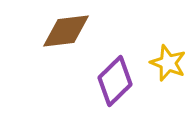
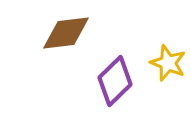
brown diamond: moved 2 px down
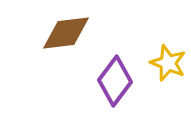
purple diamond: rotated 9 degrees counterclockwise
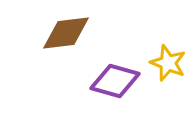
purple diamond: rotated 69 degrees clockwise
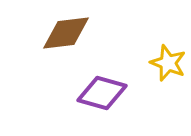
purple diamond: moved 13 px left, 12 px down
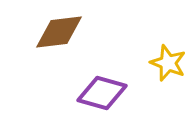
brown diamond: moved 7 px left, 1 px up
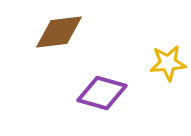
yellow star: rotated 27 degrees counterclockwise
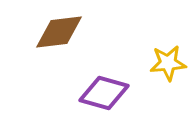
purple diamond: moved 2 px right
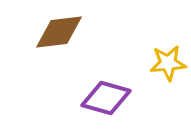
purple diamond: moved 2 px right, 5 px down
